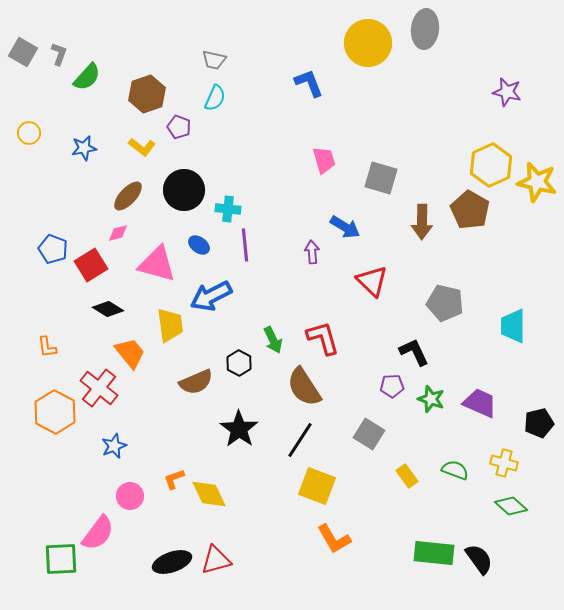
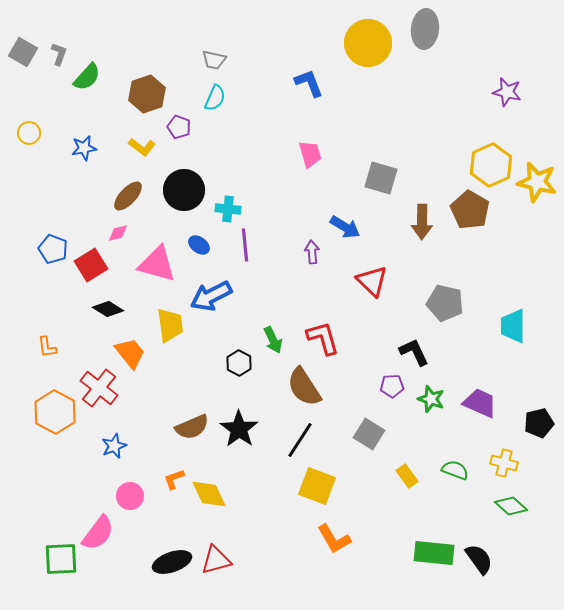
pink trapezoid at (324, 160): moved 14 px left, 6 px up
brown semicircle at (196, 382): moved 4 px left, 45 px down
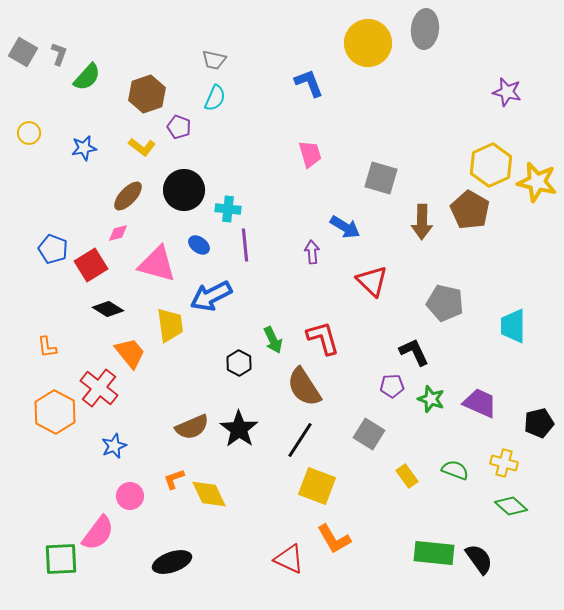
red triangle at (216, 560): moved 73 px right, 1 px up; rotated 40 degrees clockwise
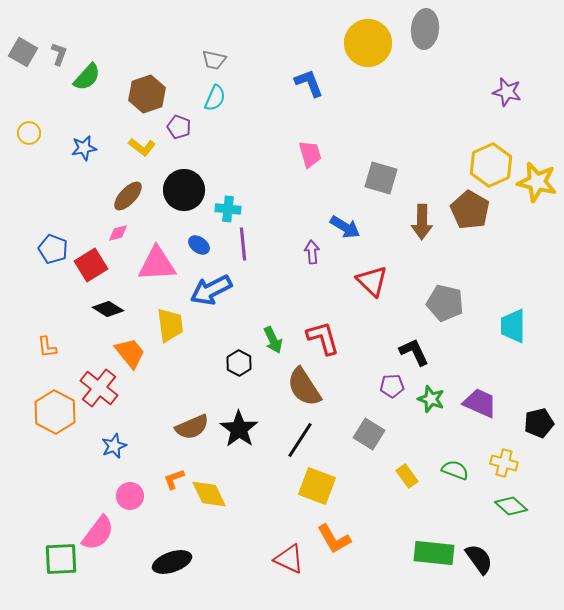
purple line at (245, 245): moved 2 px left, 1 px up
pink triangle at (157, 264): rotated 18 degrees counterclockwise
blue arrow at (211, 296): moved 6 px up
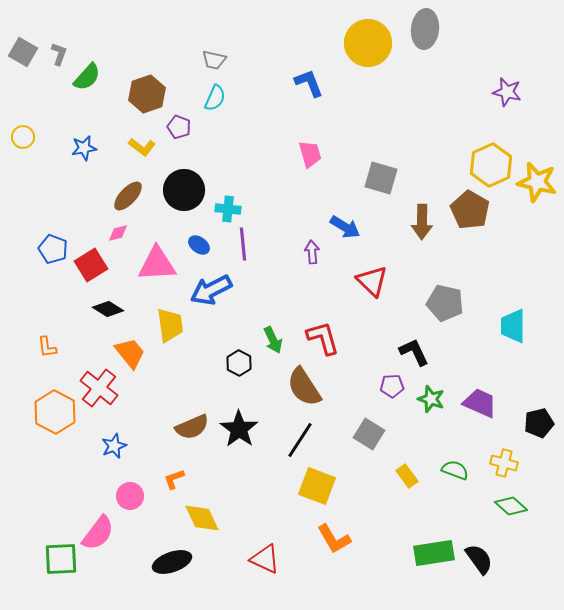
yellow circle at (29, 133): moved 6 px left, 4 px down
yellow diamond at (209, 494): moved 7 px left, 24 px down
green rectangle at (434, 553): rotated 15 degrees counterclockwise
red triangle at (289, 559): moved 24 px left
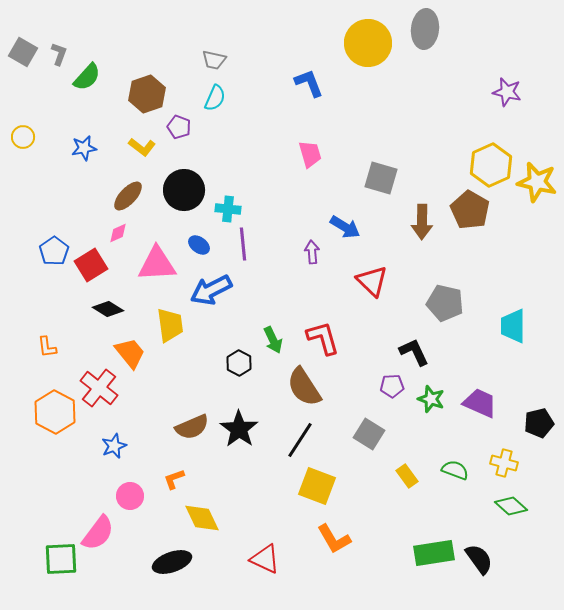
pink diamond at (118, 233): rotated 10 degrees counterclockwise
blue pentagon at (53, 249): moved 1 px right, 2 px down; rotated 16 degrees clockwise
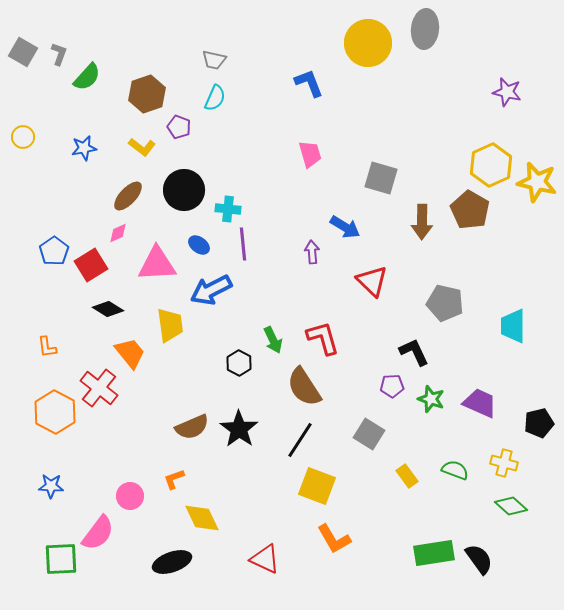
blue star at (114, 446): moved 63 px left, 40 px down; rotated 25 degrees clockwise
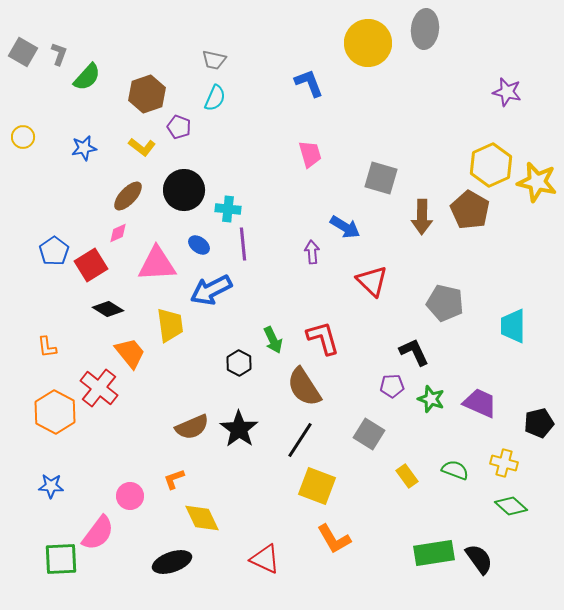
brown arrow at (422, 222): moved 5 px up
